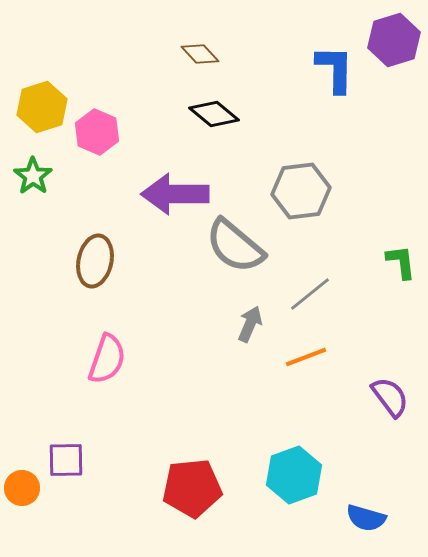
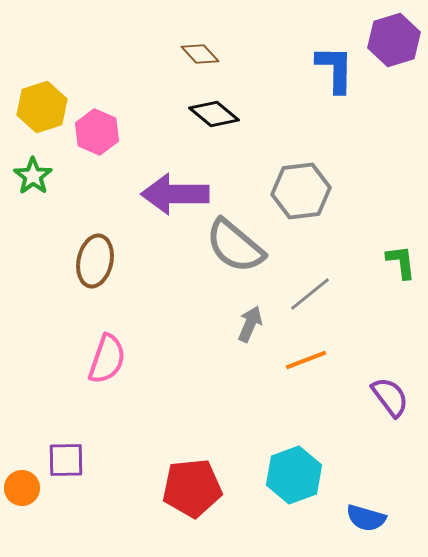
orange line: moved 3 px down
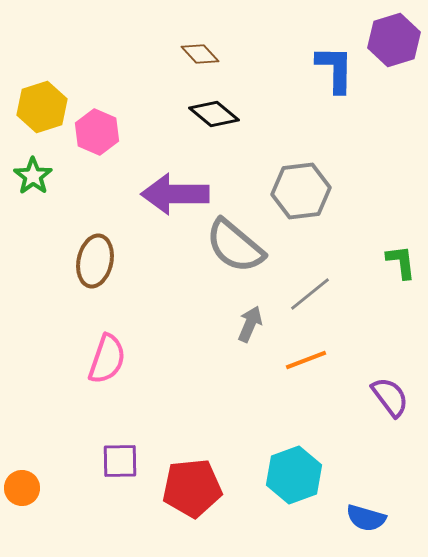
purple square: moved 54 px right, 1 px down
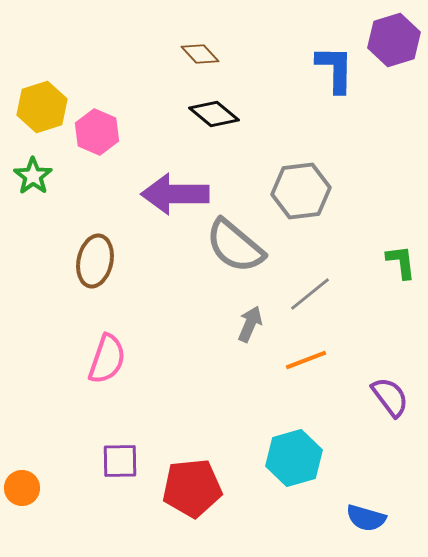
cyan hexagon: moved 17 px up; rotated 4 degrees clockwise
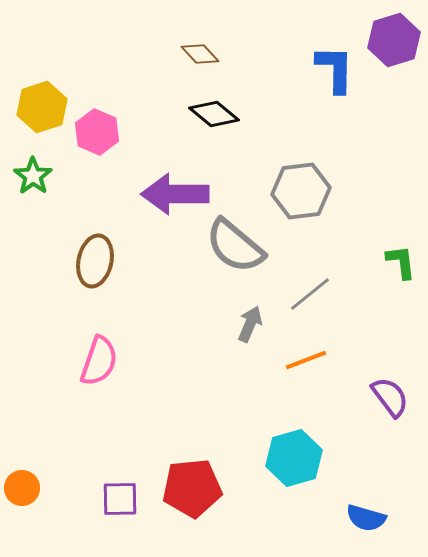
pink semicircle: moved 8 px left, 2 px down
purple square: moved 38 px down
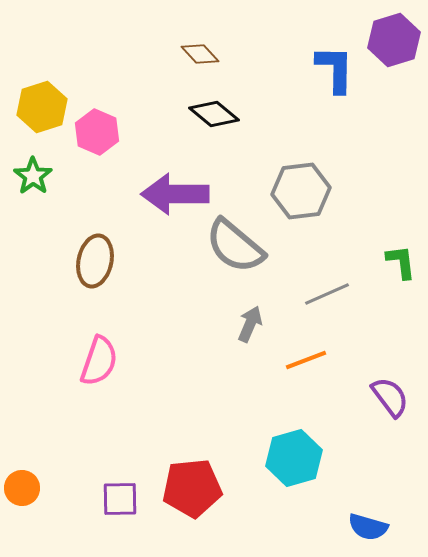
gray line: moved 17 px right; rotated 15 degrees clockwise
blue semicircle: moved 2 px right, 9 px down
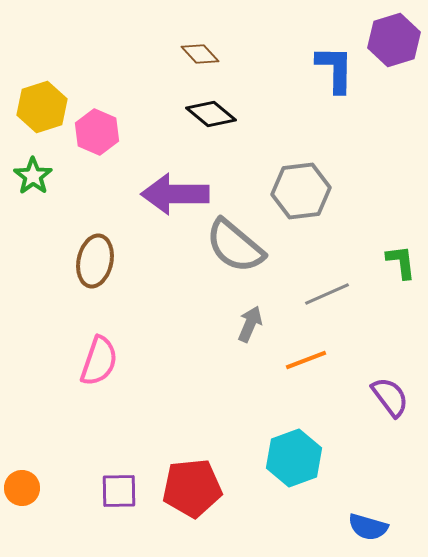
black diamond: moved 3 px left
cyan hexagon: rotated 4 degrees counterclockwise
purple square: moved 1 px left, 8 px up
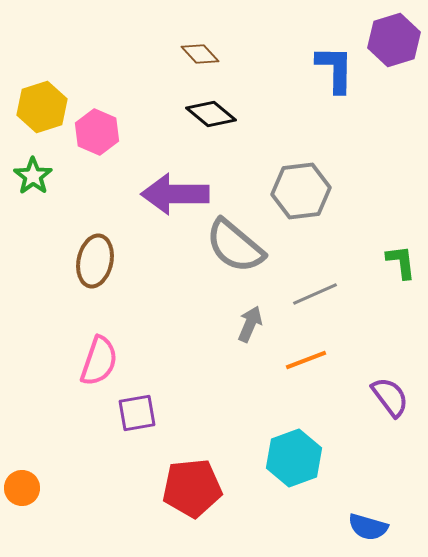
gray line: moved 12 px left
purple square: moved 18 px right, 78 px up; rotated 9 degrees counterclockwise
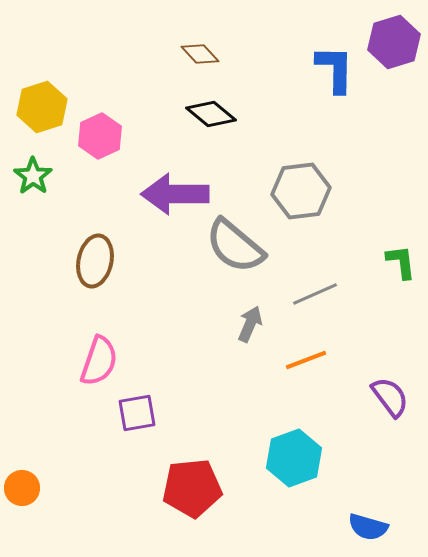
purple hexagon: moved 2 px down
pink hexagon: moved 3 px right, 4 px down; rotated 12 degrees clockwise
